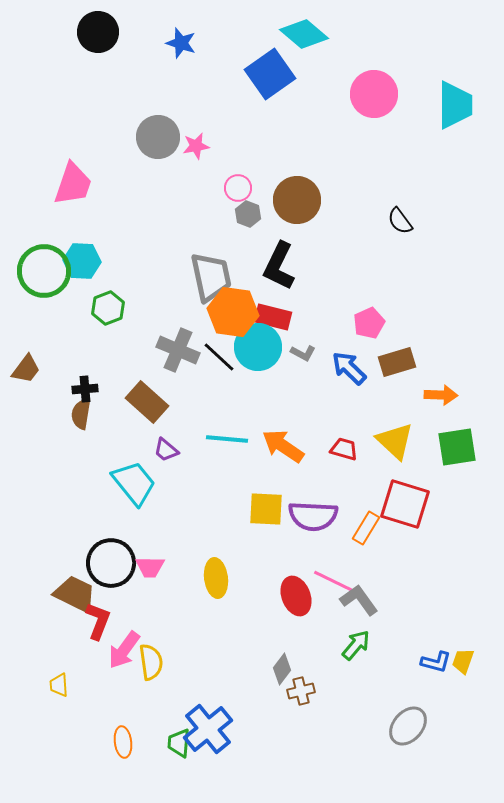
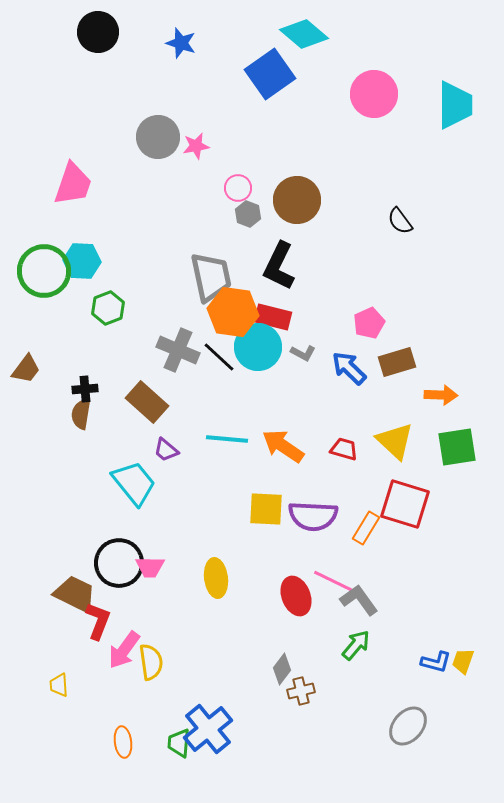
black circle at (111, 563): moved 8 px right
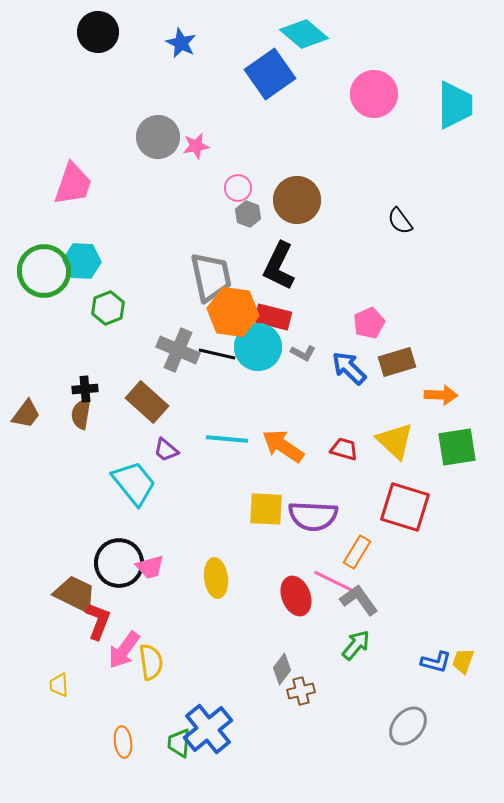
blue star at (181, 43): rotated 8 degrees clockwise
black line at (219, 357): moved 2 px left, 3 px up; rotated 30 degrees counterclockwise
brown trapezoid at (26, 369): moved 45 px down
red square at (405, 504): moved 3 px down
orange rectangle at (366, 528): moved 9 px left, 24 px down
pink trapezoid at (150, 567): rotated 16 degrees counterclockwise
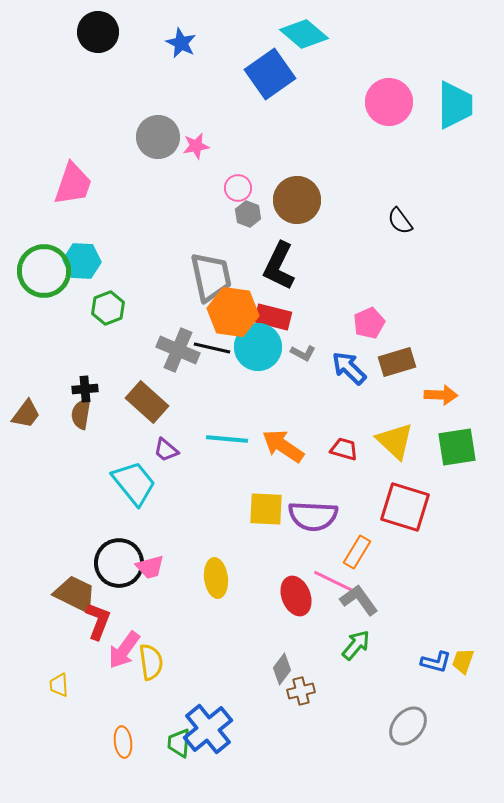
pink circle at (374, 94): moved 15 px right, 8 px down
black line at (217, 354): moved 5 px left, 6 px up
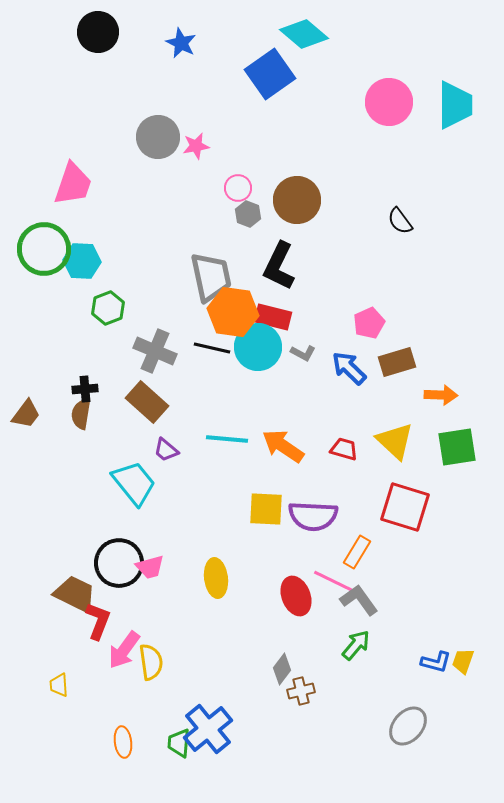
green circle at (44, 271): moved 22 px up
gray cross at (178, 350): moved 23 px left, 1 px down
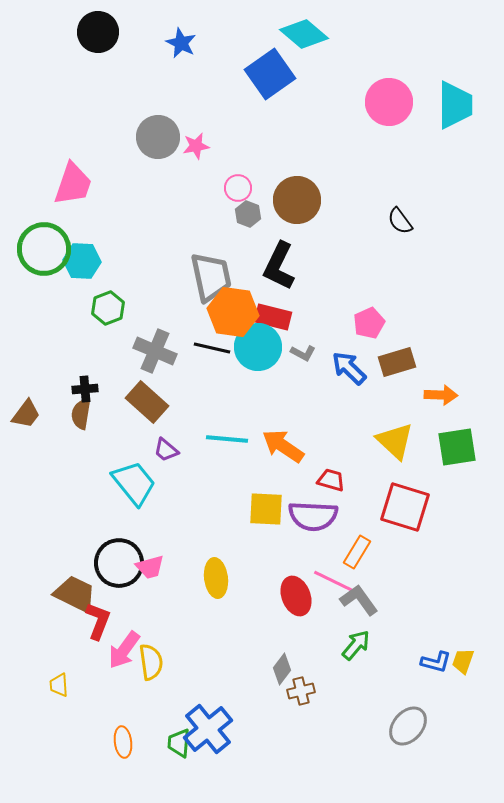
red trapezoid at (344, 449): moved 13 px left, 31 px down
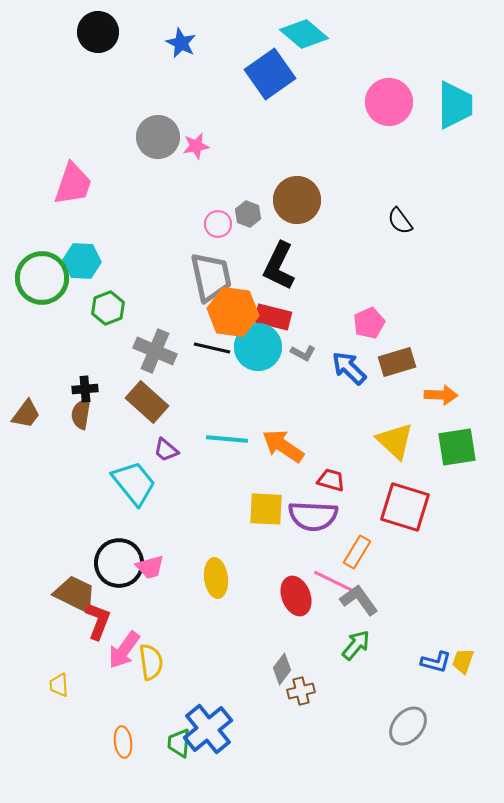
pink circle at (238, 188): moved 20 px left, 36 px down
green circle at (44, 249): moved 2 px left, 29 px down
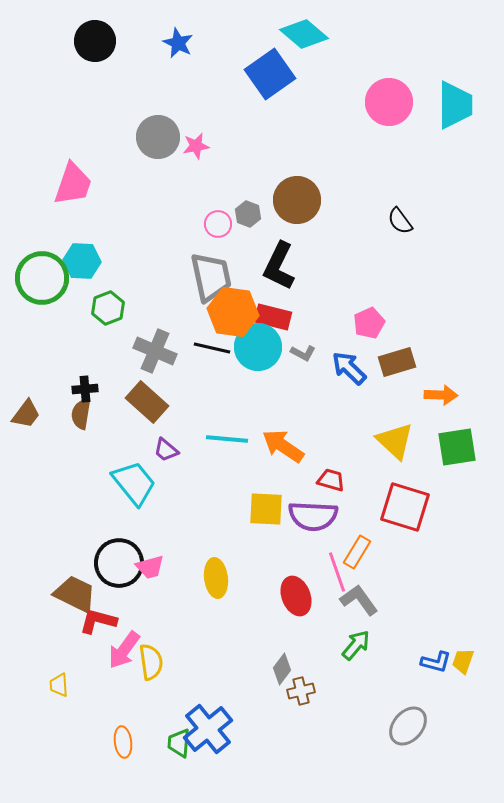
black circle at (98, 32): moved 3 px left, 9 px down
blue star at (181, 43): moved 3 px left
pink line at (333, 581): moved 4 px right, 9 px up; rotated 45 degrees clockwise
red L-shape at (98, 621): rotated 96 degrees counterclockwise
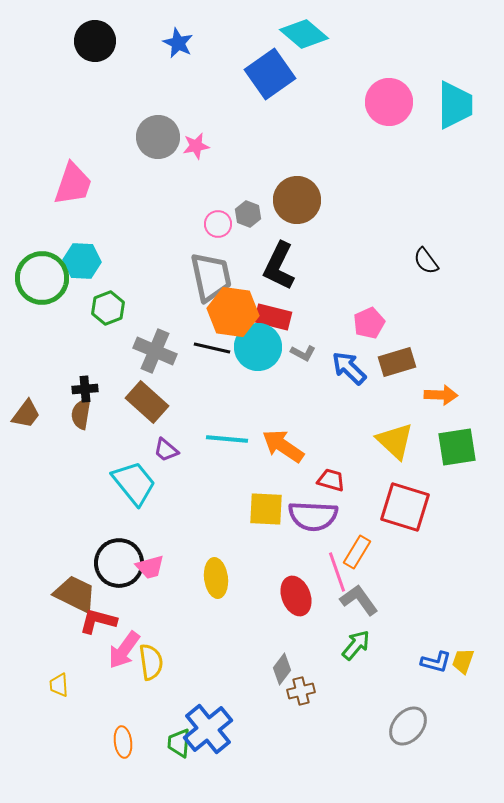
black semicircle at (400, 221): moved 26 px right, 40 px down
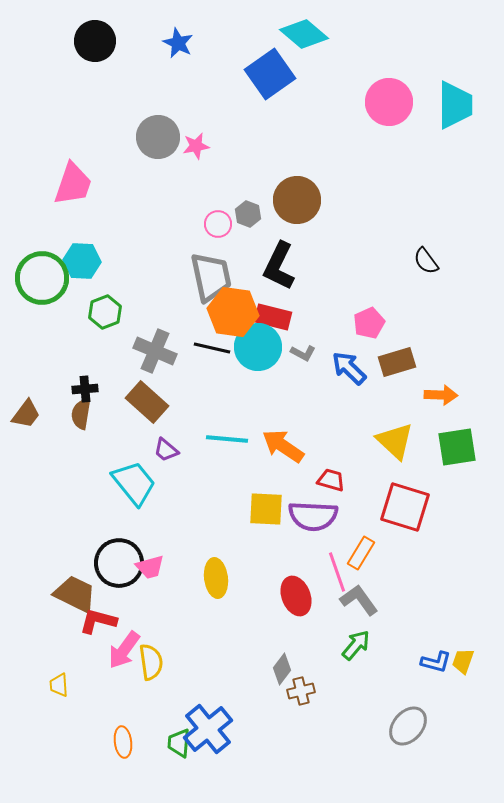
green hexagon at (108, 308): moved 3 px left, 4 px down
orange rectangle at (357, 552): moved 4 px right, 1 px down
